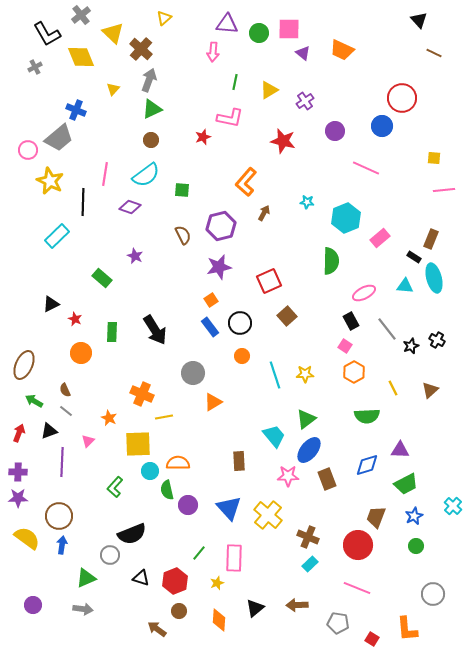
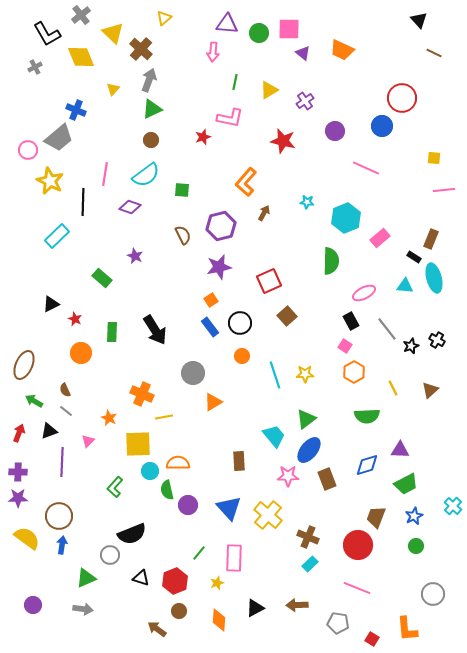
black triangle at (255, 608): rotated 12 degrees clockwise
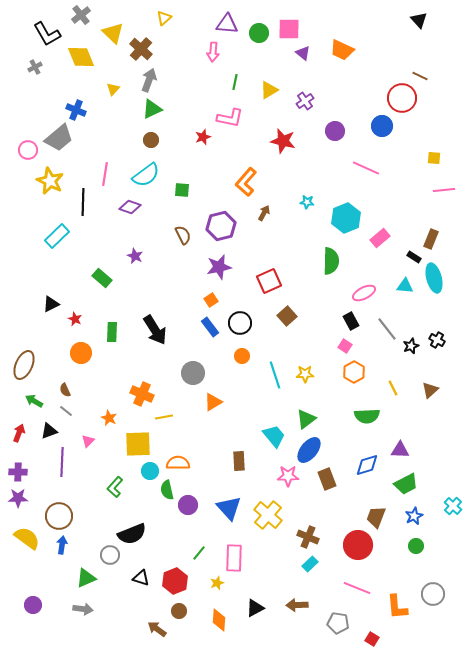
brown line at (434, 53): moved 14 px left, 23 px down
orange L-shape at (407, 629): moved 10 px left, 22 px up
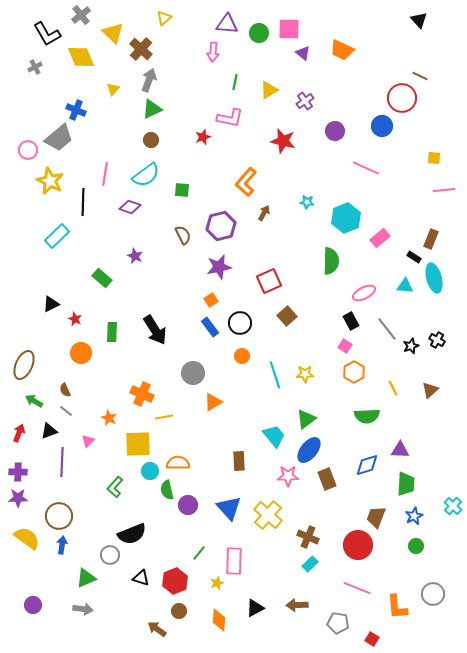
green trapezoid at (406, 484): rotated 60 degrees counterclockwise
pink rectangle at (234, 558): moved 3 px down
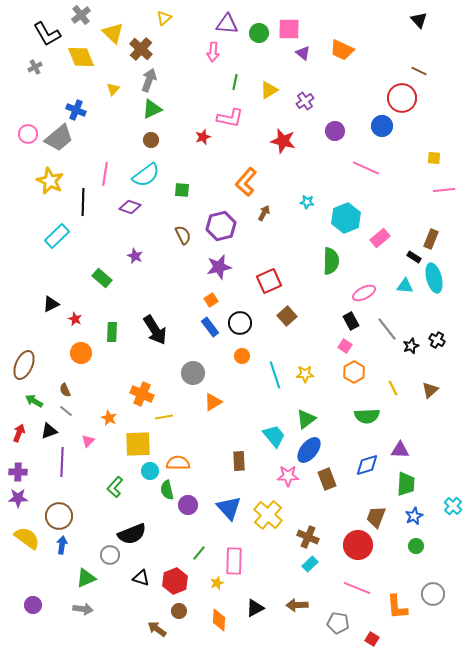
brown line at (420, 76): moved 1 px left, 5 px up
pink circle at (28, 150): moved 16 px up
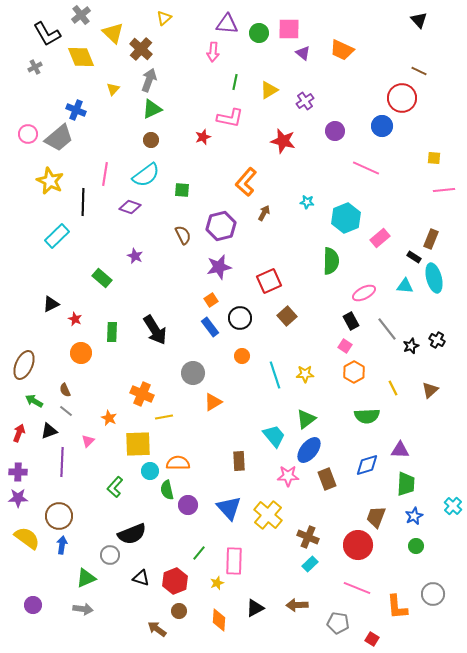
black circle at (240, 323): moved 5 px up
